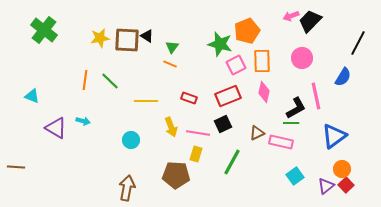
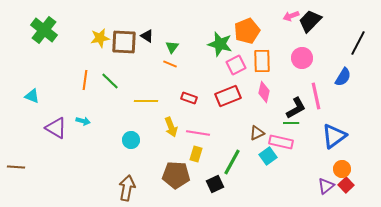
brown square at (127, 40): moved 3 px left, 2 px down
black square at (223, 124): moved 8 px left, 60 px down
cyan square at (295, 176): moved 27 px left, 20 px up
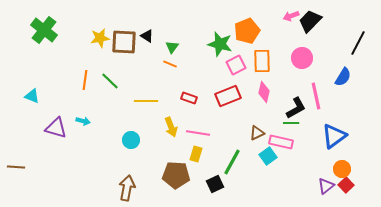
purple triangle at (56, 128): rotated 15 degrees counterclockwise
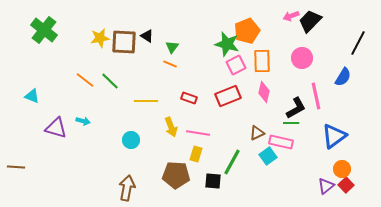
green star at (220, 44): moved 7 px right
orange line at (85, 80): rotated 60 degrees counterclockwise
black square at (215, 184): moved 2 px left, 3 px up; rotated 30 degrees clockwise
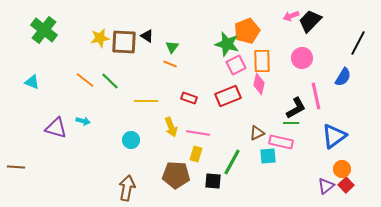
pink diamond at (264, 92): moved 5 px left, 8 px up
cyan triangle at (32, 96): moved 14 px up
cyan square at (268, 156): rotated 30 degrees clockwise
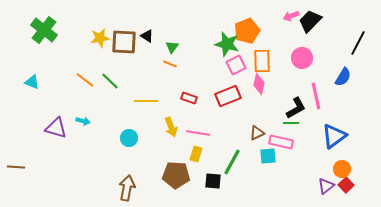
cyan circle at (131, 140): moved 2 px left, 2 px up
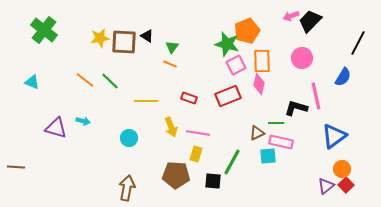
black L-shape at (296, 108): rotated 135 degrees counterclockwise
green line at (291, 123): moved 15 px left
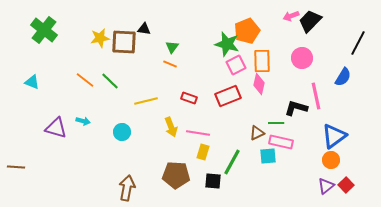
black triangle at (147, 36): moved 3 px left, 7 px up; rotated 24 degrees counterclockwise
yellow line at (146, 101): rotated 15 degrees counterclockwise
cyan circle at (129, 138): moved 7 px left, 6 px up
yellow rectangle at (196, 154): moved 7 px right, 2 px up
orange circle at (342, 169): moved 11 px left, 9 px up
